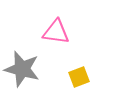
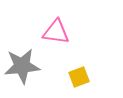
gray star: moved 3 px up; rotated 21 degrees counterclockwise
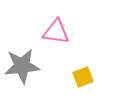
yellow square: moved 4 px right
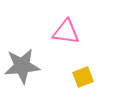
pink triangle: moved 10 px right
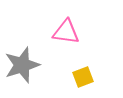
gray star: moved 1 px up; rotated 12 degrees counterclockwise
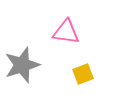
yellow square: moved 3 px up
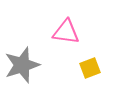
yellow square: moved 7 px right, 6 px up
